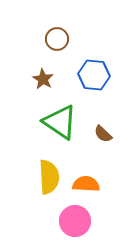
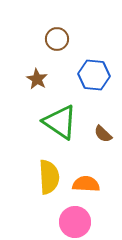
brown star: moved 6 px left
pink circle: moved 1 px down
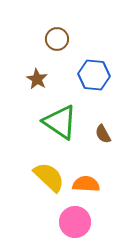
brown semicircle: rotated 18 degrees clockwise
yellow semicircle: rotated 44 degrees counterclockwise
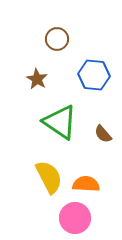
brown semicircle: rotated 12 degrees counterclockwise
yellow semicircle: rotated 20 degrees clockwise
pink circle: moved 4 px up
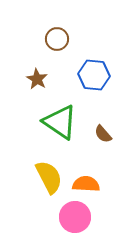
pink circle: moved 1 px up
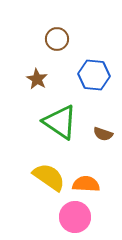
brown semicircle: rotated 30 degrees counterclockwise
yellow semicircle: rotated 28 degrees counterclockwise
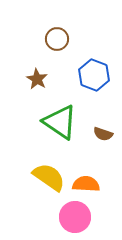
blue hexagon: rotated 16 degrees clockwise
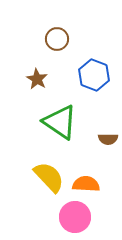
brown semicircle: moved 5 px right, 5 px down; rotated 18 degrees counterclockwise
yellow semicircle: rotated 12 degrees clockwise
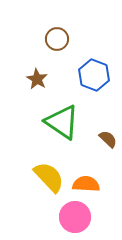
green triangle: moved 2 px right
brown semicircle: rotated 138 degrees counterclockwise
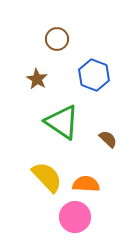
yellow semicircle: moved 2 px left
